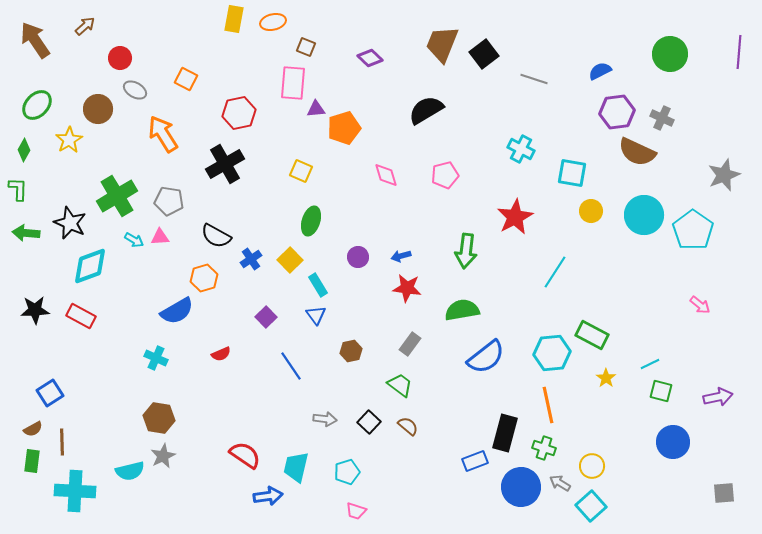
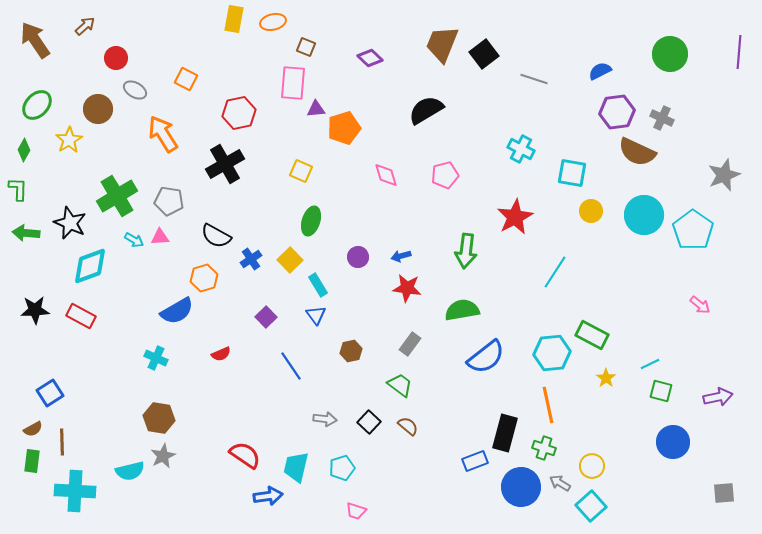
red circle at (120, 58): moved 4 px left
cyan pentagon at (347, 472): moved 5 px left, 4 px up
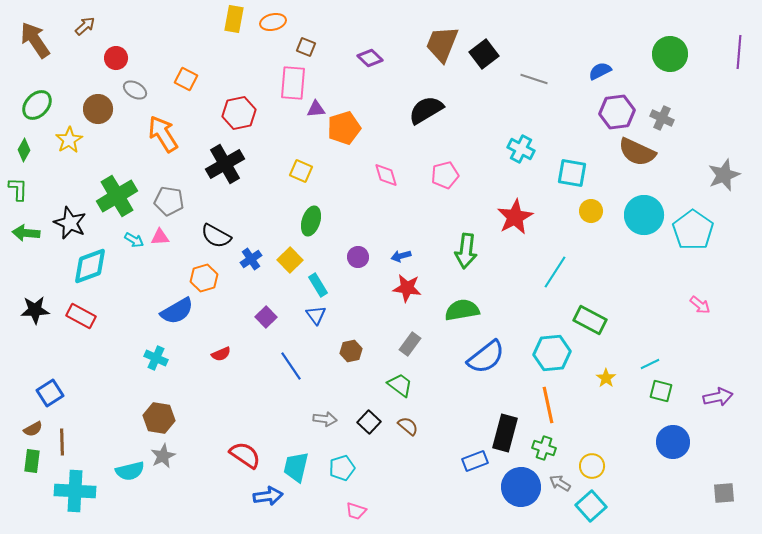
green rectangle at (592, 335): moved 2 px left, 15 px up
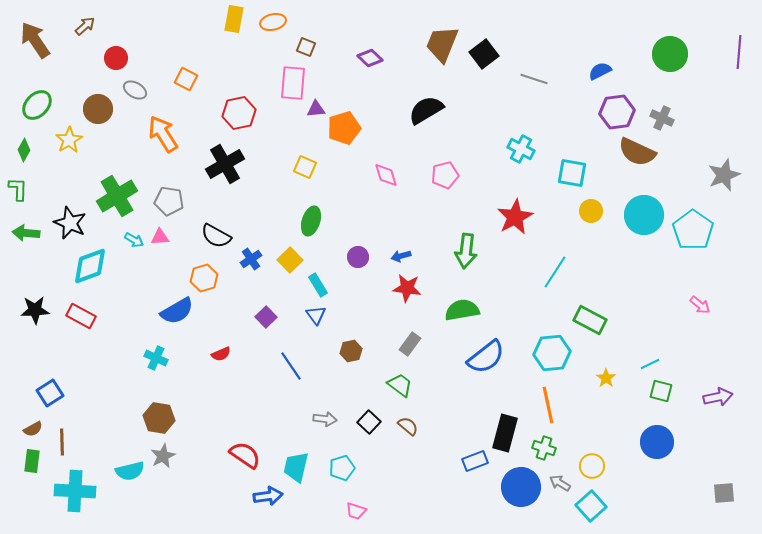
yellow square at (301, 171): moved 4 px right, 4 px up
blue circle at (673, 442): moved 16 px left
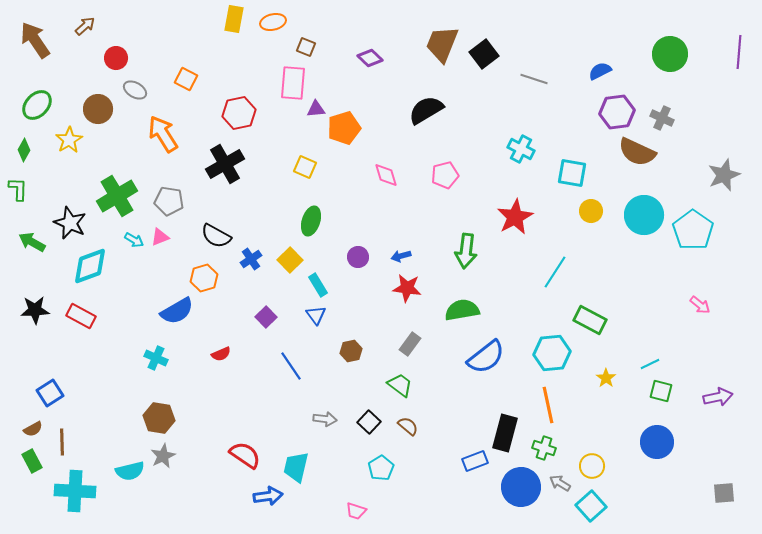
green arrow at (26, 233): moved 6 px right, 9 px down; rotated 24 degrees clockwise
pink triangle at (160, 237): rotated 18 degrees counterclockwise
green rectangle at (32, 461): rotated 35 degrees counterclockwise
cyan pentagon at (342, 468): moved 39 px right; rotated 15 degrees counterclockwise
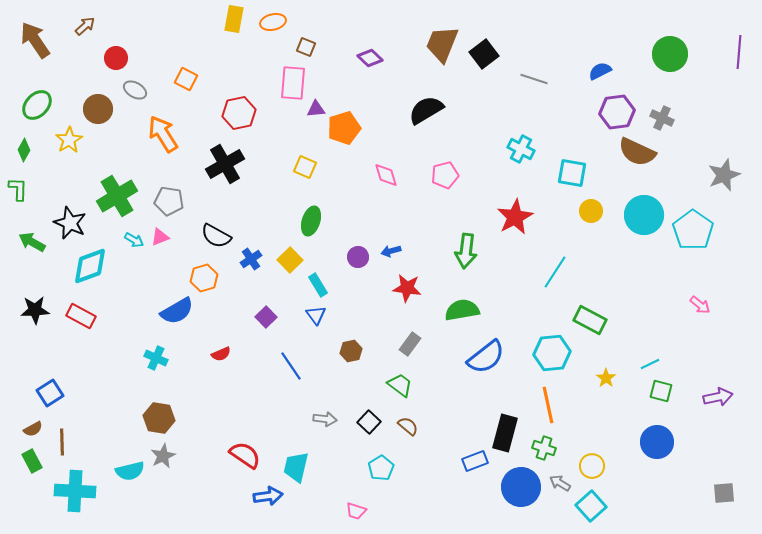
blue arrow at (401, 256): moved 10 px left, 5 px up
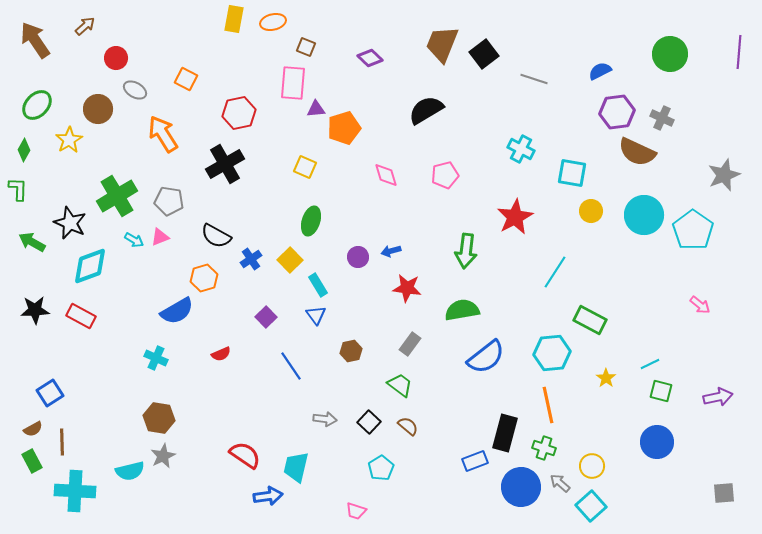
gray arrow at (560, 483): rotated 10 degrees clockwise
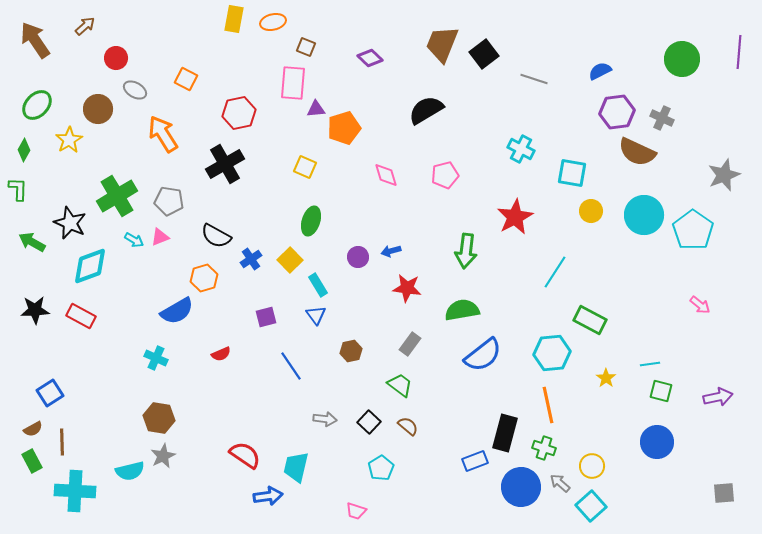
green circle at (670, 54): moved 12 px right, 5 px down
purple square at (266, 317): rotated 30 degrees clockwise
blue semicircle at (486, 357): moved 3 px left, 2 px up
cyan line at (650, 364): rotated 18 degrees clockwise
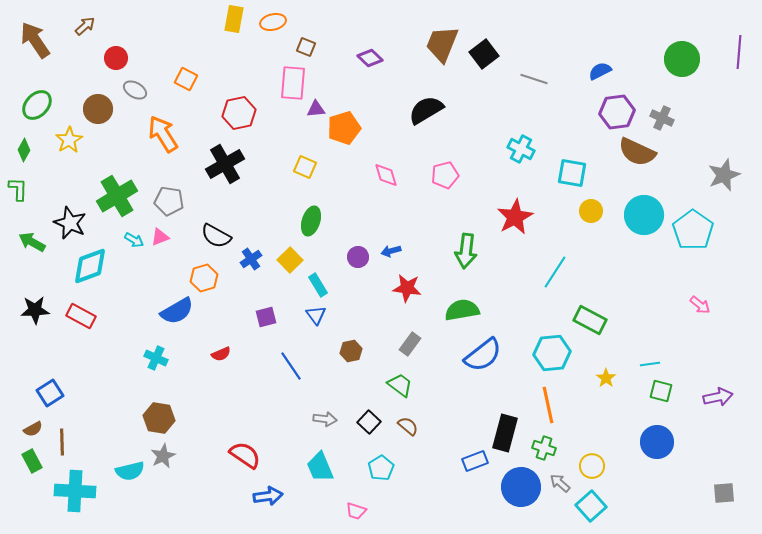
cyan trapezoid at (296, 467): moved 24 px right; rotated 36 degrees counterclockwise
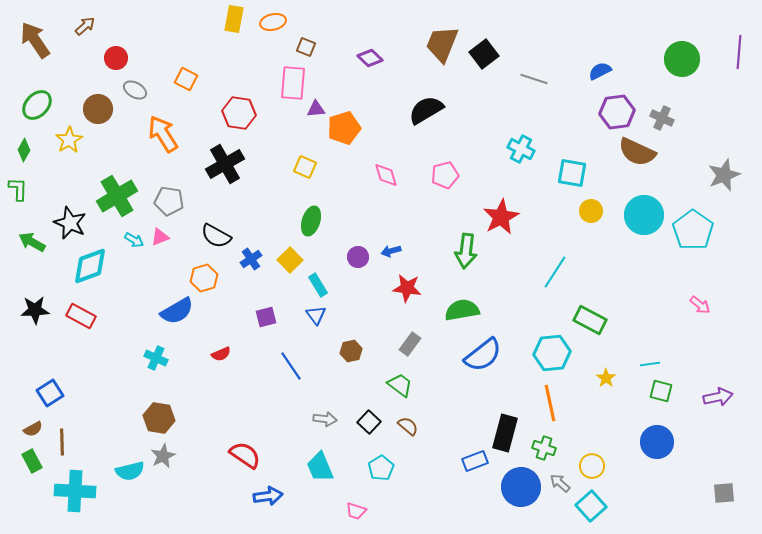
red hexagon at (239, 113): rotated 20 degrees clockwise
red star at (515, 217): moved 14 px left
orange line at (548, 405): moved 2 px right, 2 px up
